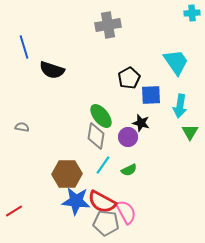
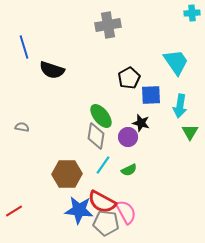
blue star: moved 3 px right, 9 px down
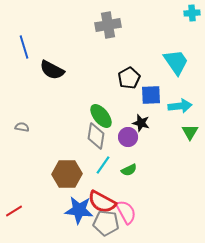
black semicircle: rotated 10 degrees clockwise
cyan arrow: rotated 105 degrees counterclockwise
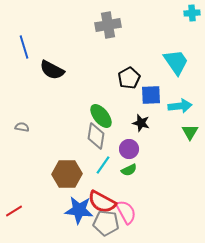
purple circle: moved 1 px right, 12 px down
